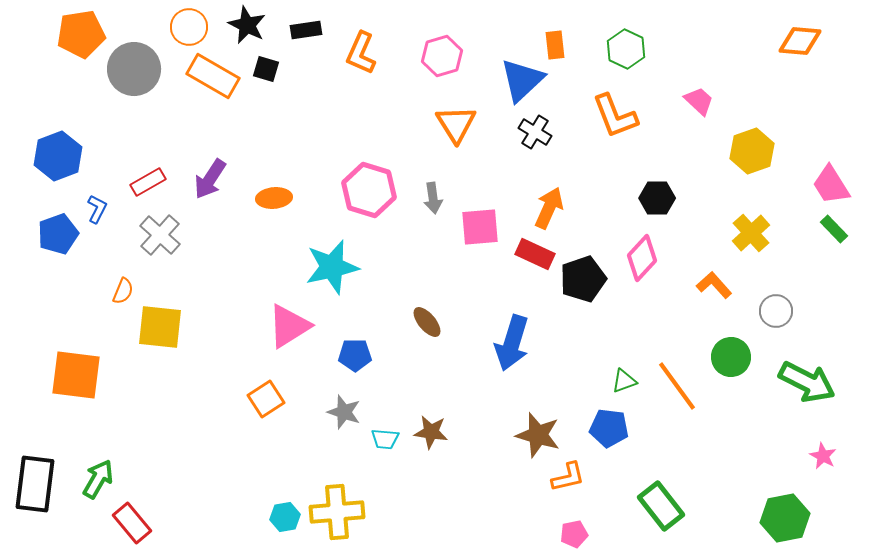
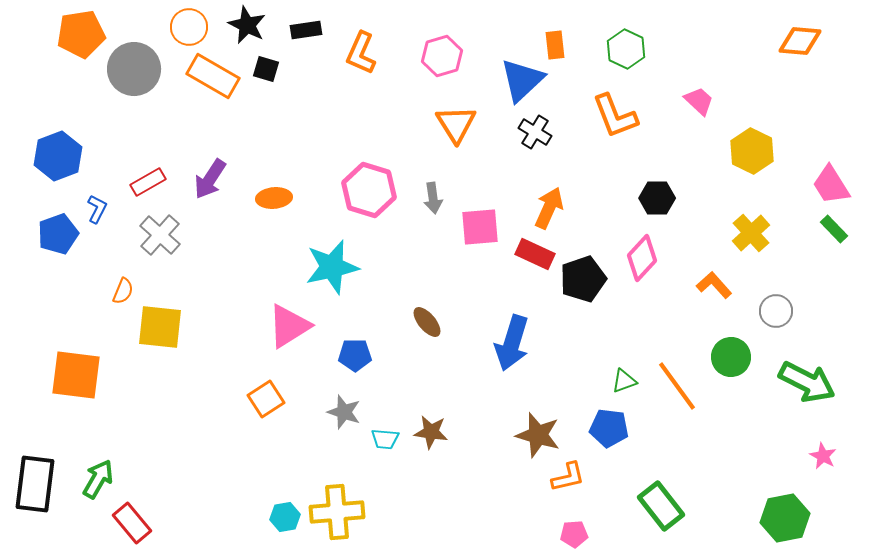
yellow hexagon at (752, 151): rotated 15 degrees counterclockwise
pink pentagon at (574, 534): rotated 8 degrees clockwise
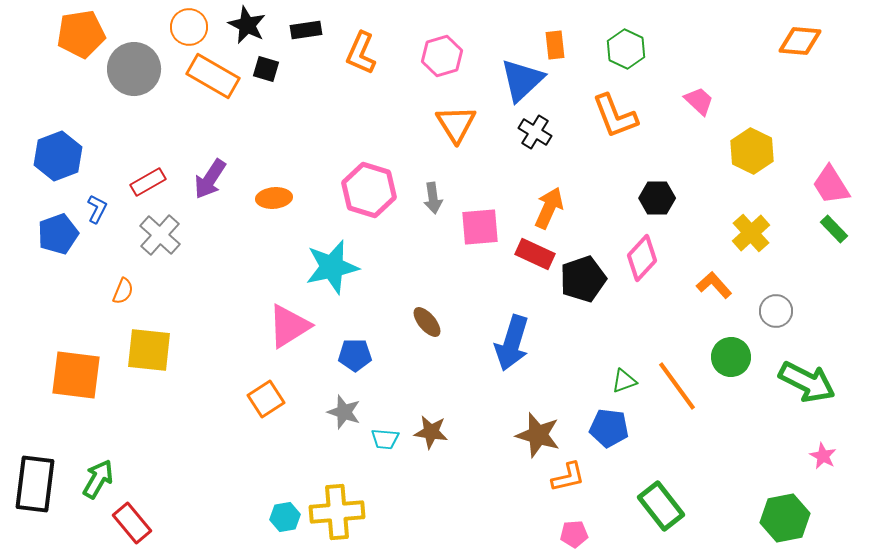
yellow square at (160, 327): moved 11 px left, 23 px down
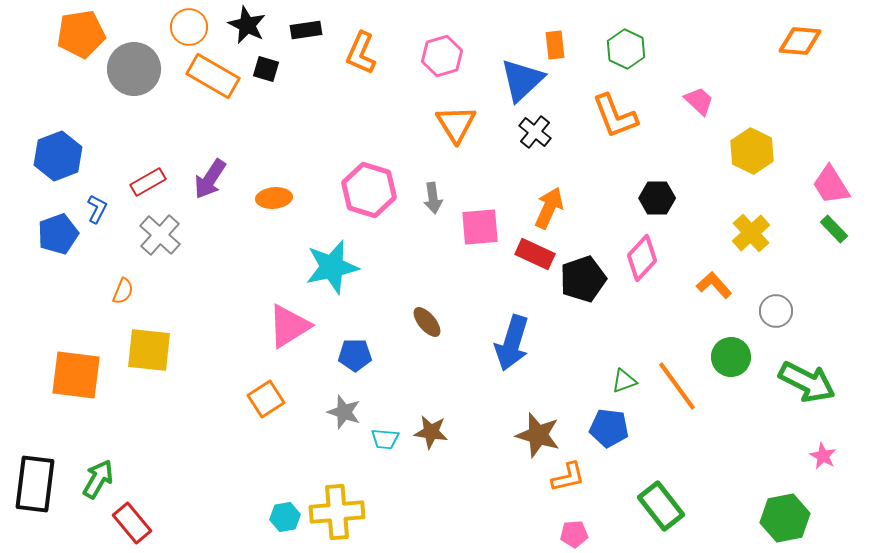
black cross at (535, 132): rotated 8 degrees clockwise
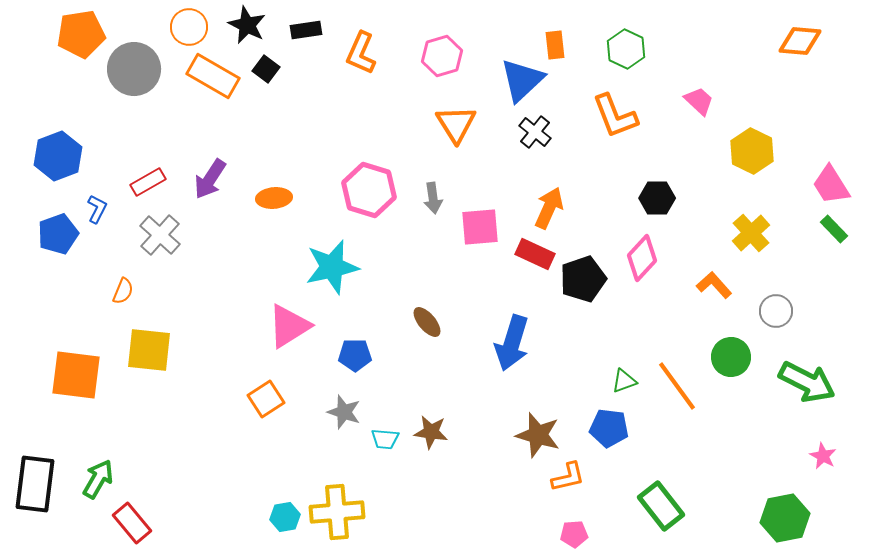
black square at (266, 69): rotated 20 degrees clockwise
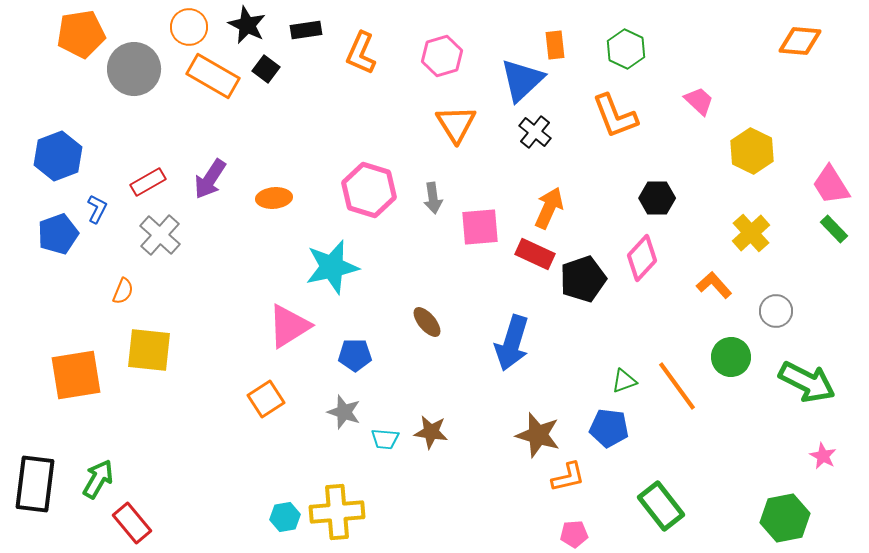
orange square at (76, 375): rotated 16 degrees counterclockwise
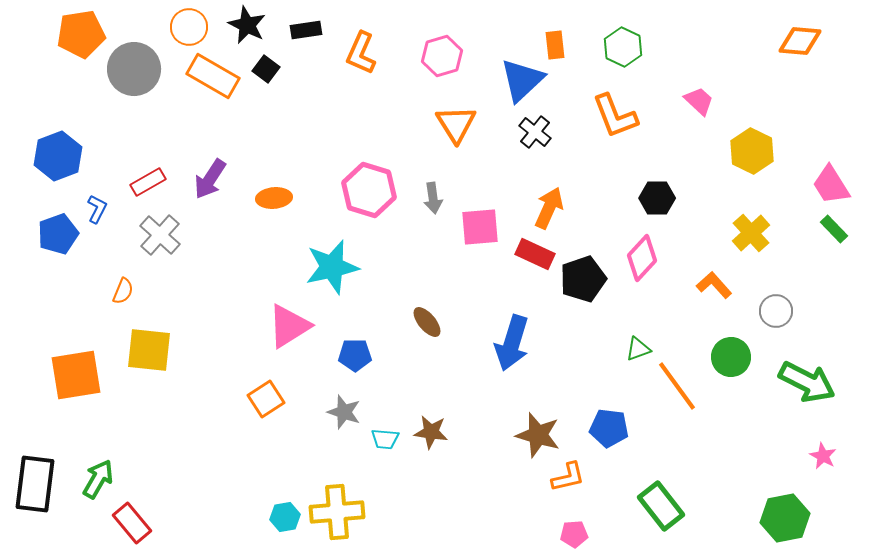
green hexagon at (626, 49): moved 3 px left, 2 px up
green triangle at (624, 381): moved 14 px right, 32 px up
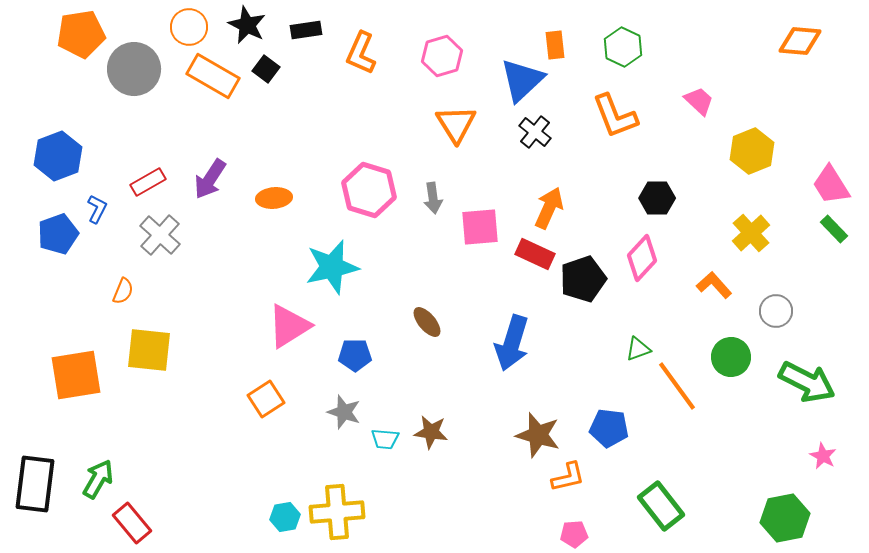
yellow hexagon at (752, 151): rotated 12 degrees clockwise
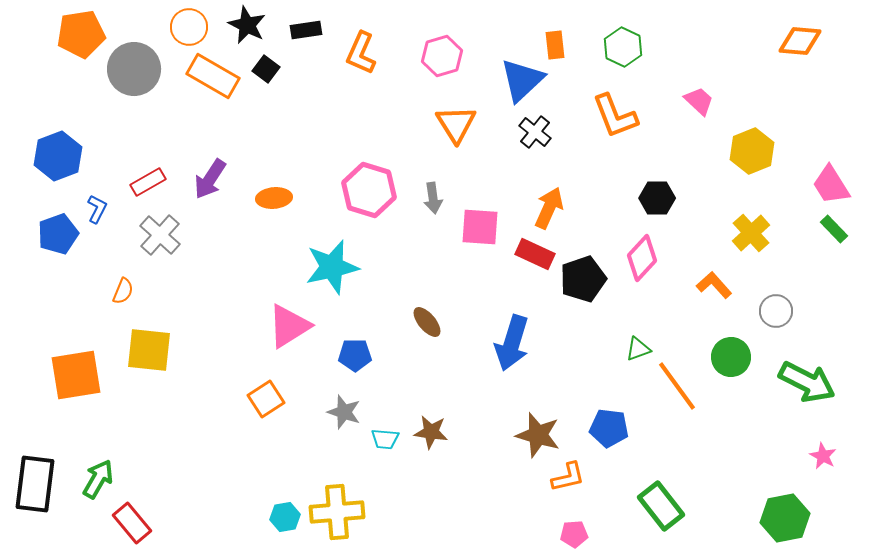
pink square at (480, 227): rotated 9 degrees clockwise
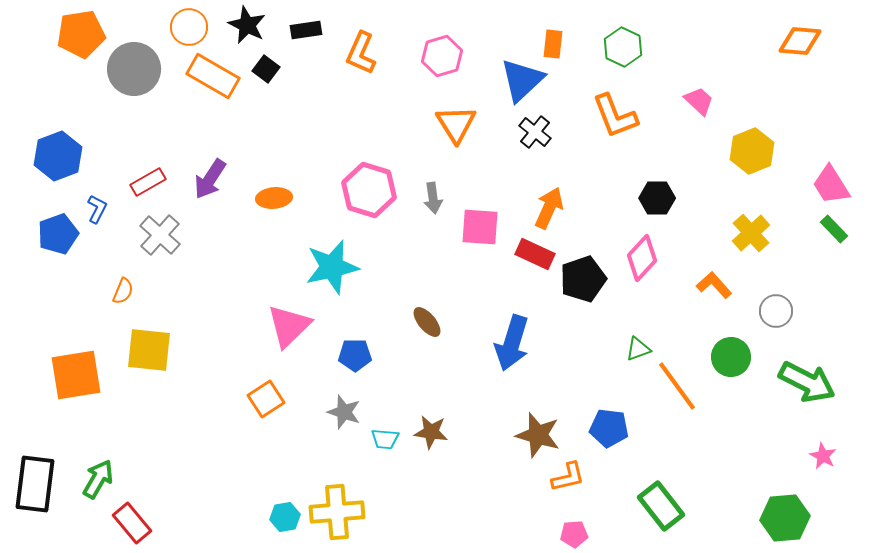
orange rectangle at (555, 45): moved 2 px left, 1 px up; rotated 12 degrees clockwise
pink triangle at (289, 326): rotated 12 degrees counterclockwise
green hexagon at (785, 518): rotated 6 degrees clockwise
